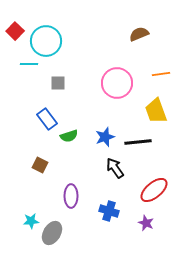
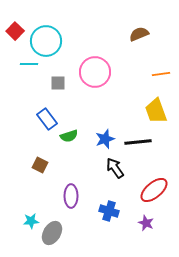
pink circle: moved 22 px left, 11 px up
blue star: moved 2 px down
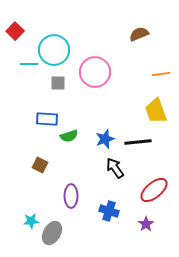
cyan circle: moved 8 px right, 9 px down
blue rectangle: rotated 50 degrees counterclockwise
purple star: moved 1 px down; rotated 14 degrees clockwise
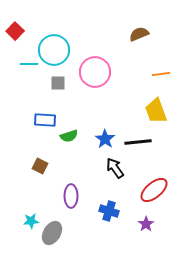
blue rectangle: moved 2 px left, 1 px down
blue star: rotated 18 degrees counterclockwise
brown square: moved 1 px down
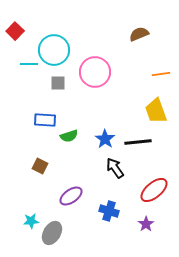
purple ellipse: rotated 55 degrees clockwise
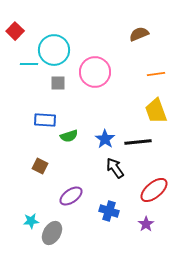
orange line: moved 5 px left
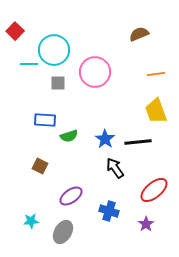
gray ellipse: moved 11 px right, 1 px up
